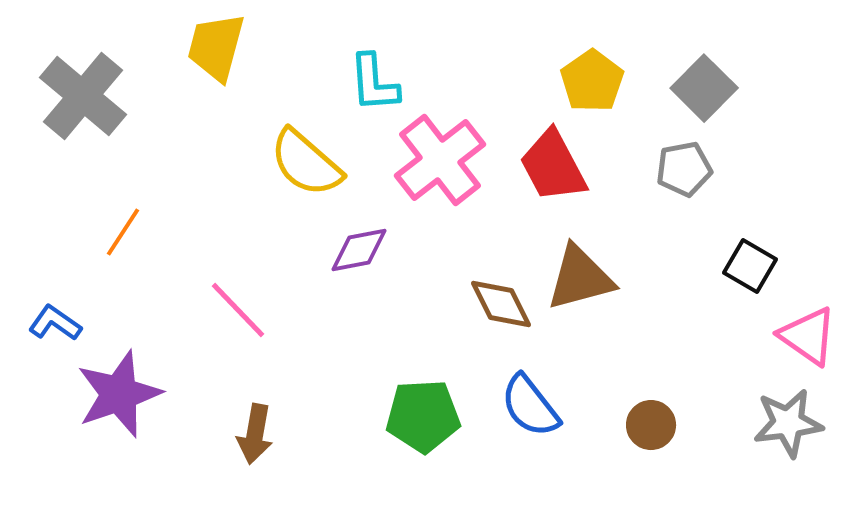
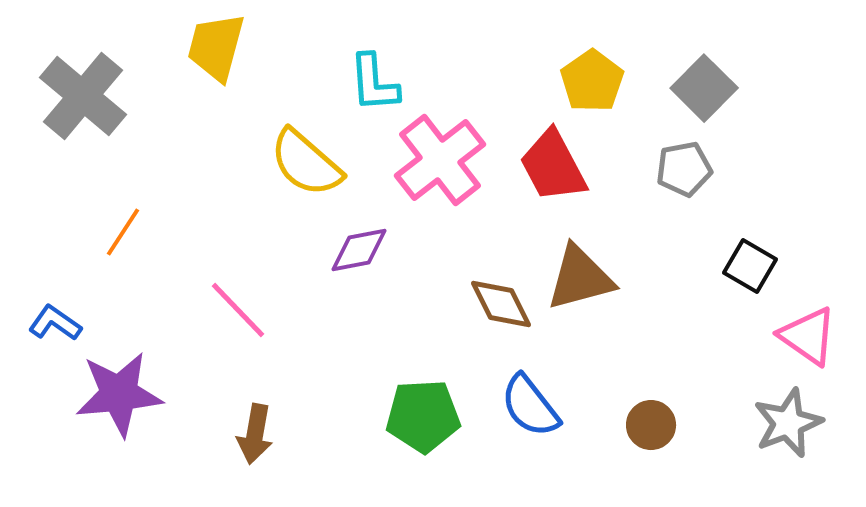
purple star: rotated 14 degrees clockwise
gray star: rotated 14 degrees counterclockwise
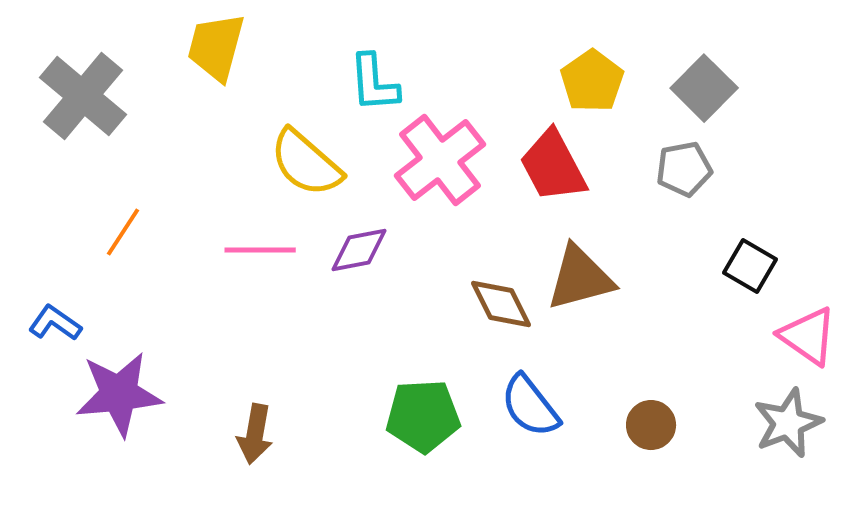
pink line: moved 22 px right, 60 px up; rotated 46 degrees counterclockwise
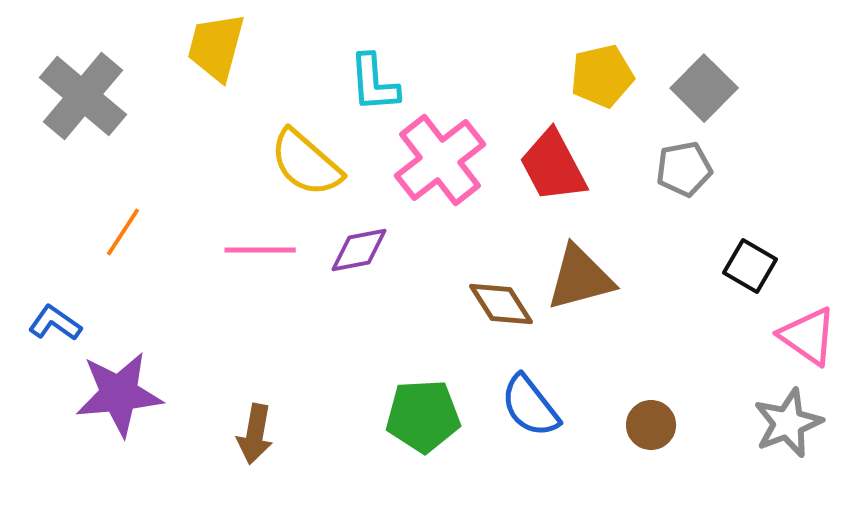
yellow pentagon: moved 10 px right, 5 px up; rotated 22 degrees clockwise
brown diamond: rotated 6 degrees counterclockwise
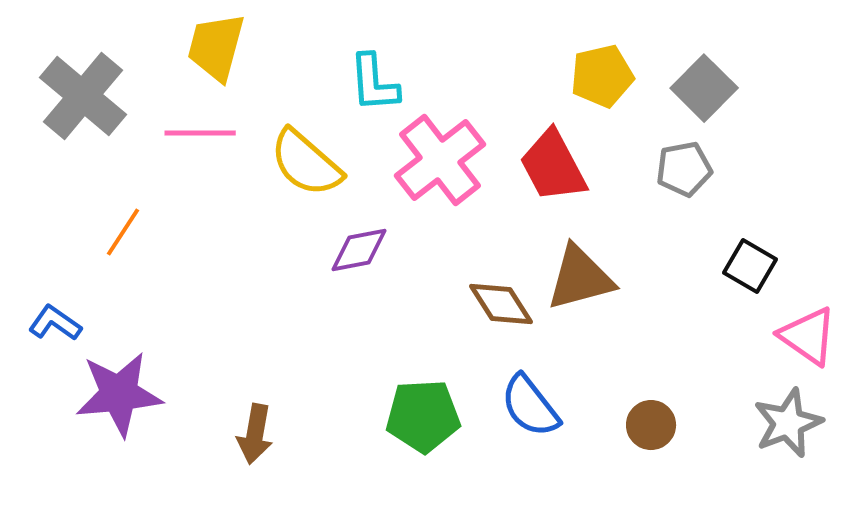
pink line: moved 60 px left, 117 px up
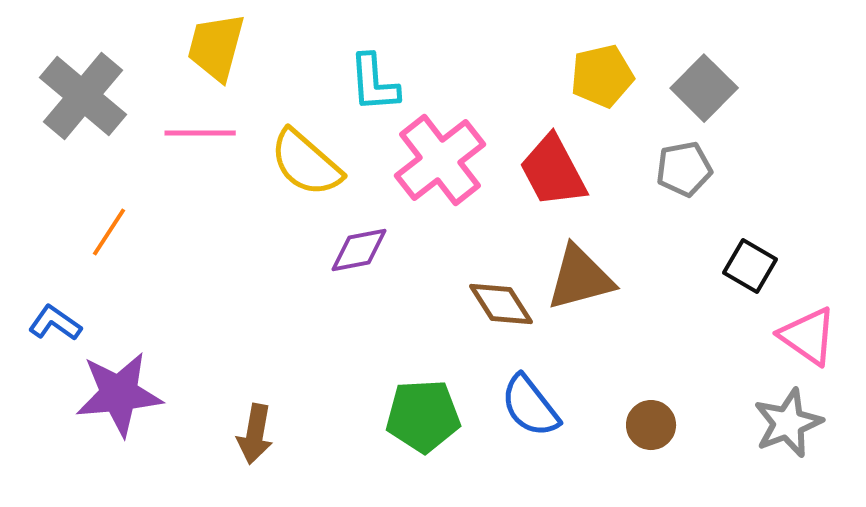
red trapezoid: moved 5 px down
orange line: moved 14 px left
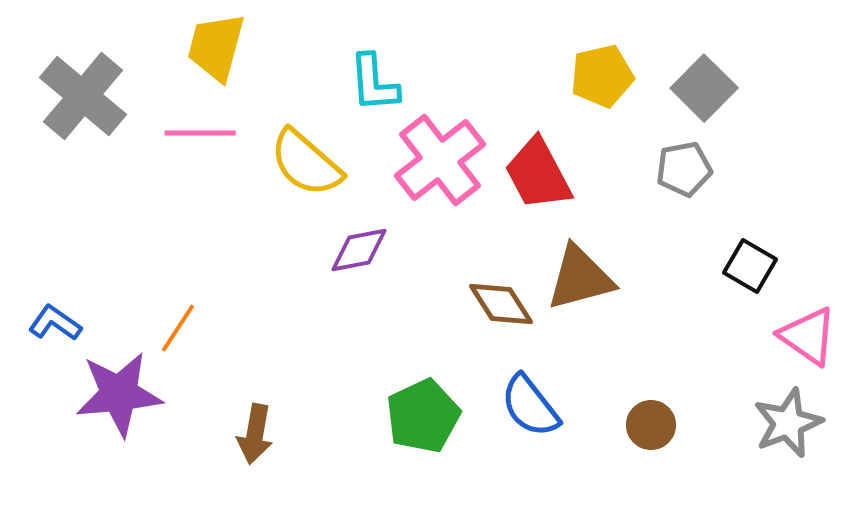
red trapezoid: moved 15 px left, 3 px down
orange line: moved 69 px right, 96 px down
green pentagon: rotated 22 degrees counterclockwise
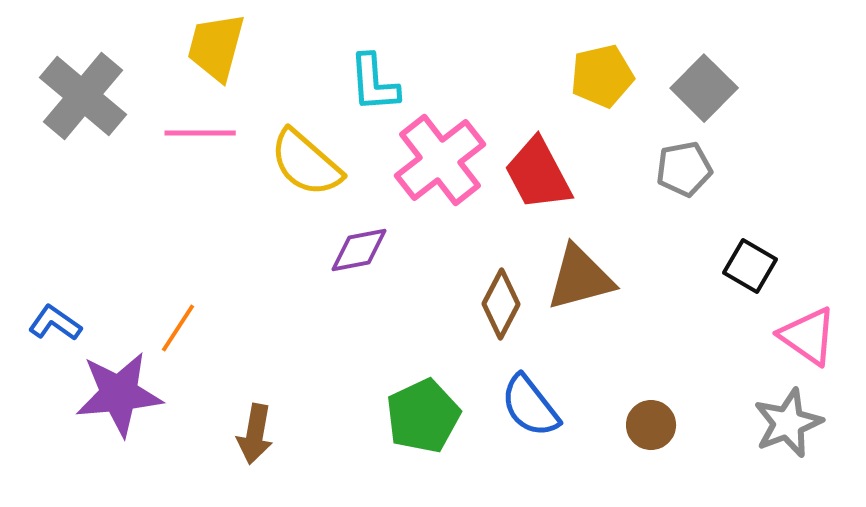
brown diamond: rotated 60 degrees clockwise
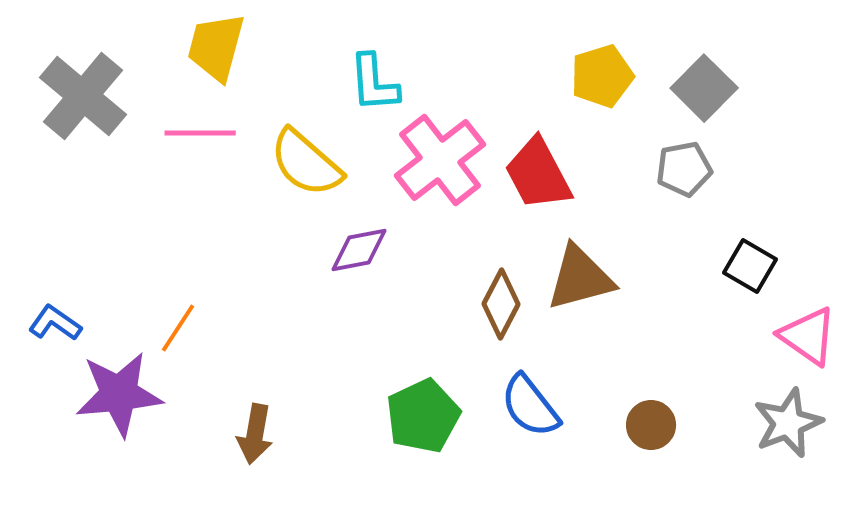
yellow pentagon: rotated 4 degrees counterclockwise
